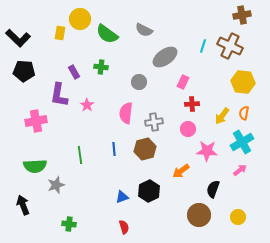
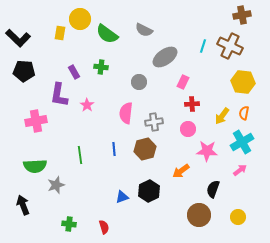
red semicircle at (124, 227): moved 20 px left
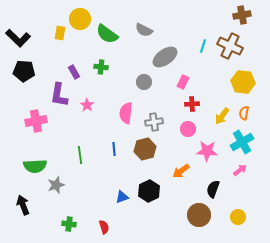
gray circle at (139, 82): moved 5 px right
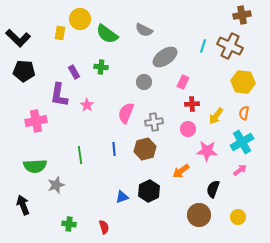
pink semicircle at (126, 113): rotated 15 degrees clockwise
yellow arrow at (222, 116): moved 6 px left
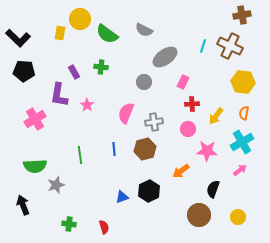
pink cross at (36, 121): moved 1 px left, 2 px up; rotated 20 degrees counterclockwise
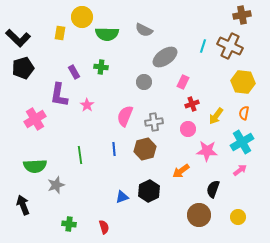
yellow circle at (80, 19): moved 2 px right, 2 px up
green semicircle at (107, 34): rotated 35 degrees counterclockwise
black pentagon at (24, 71): moved 1 px left, 3 px up; rotated 20 degrees counterclockwise
red cross at (192, 104): rotated 16 degrees counterclockwise
pink semicircle at (126, 113): moved 1 px left, 3 px down
